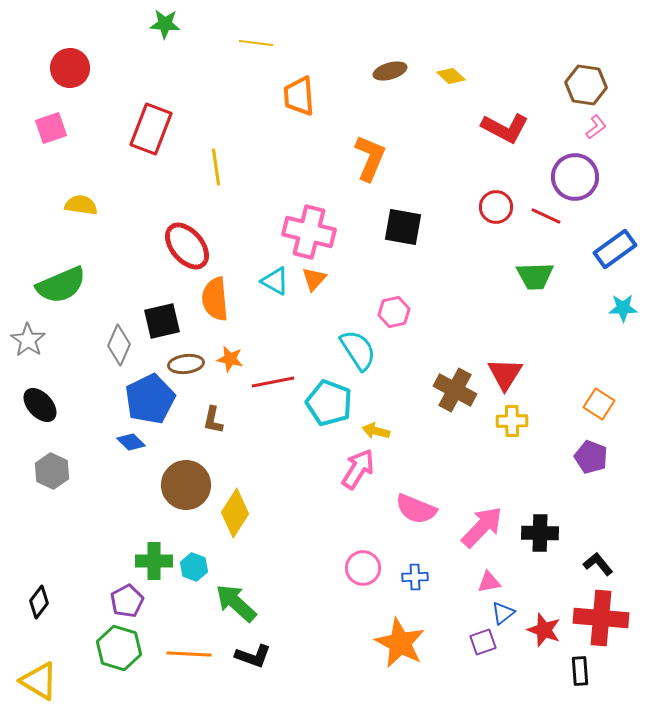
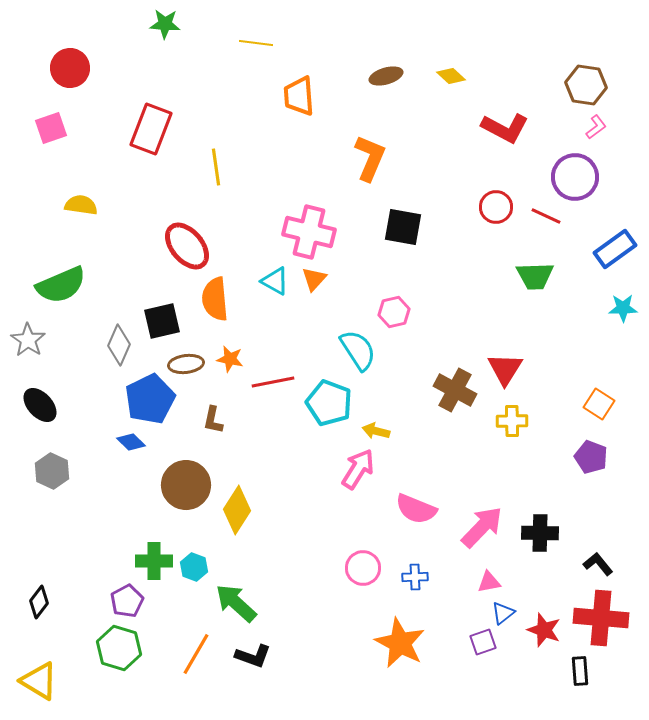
brown ellipse at (390, 71): moved 4 px left, 5 px down
red triangle at (505, 374): moved 5 px up
yellow diamond at (235, 513): moved 2 px right, 3 px up
orange line at (189, 654): moved 7 px right; rotated 63 degrees counterclockwise
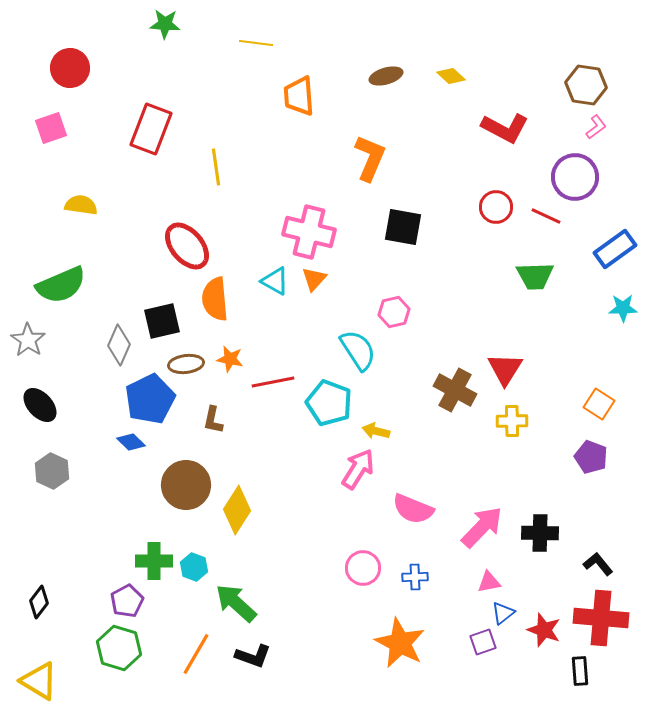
pink semicircle at (416, 509): moved 3 px left
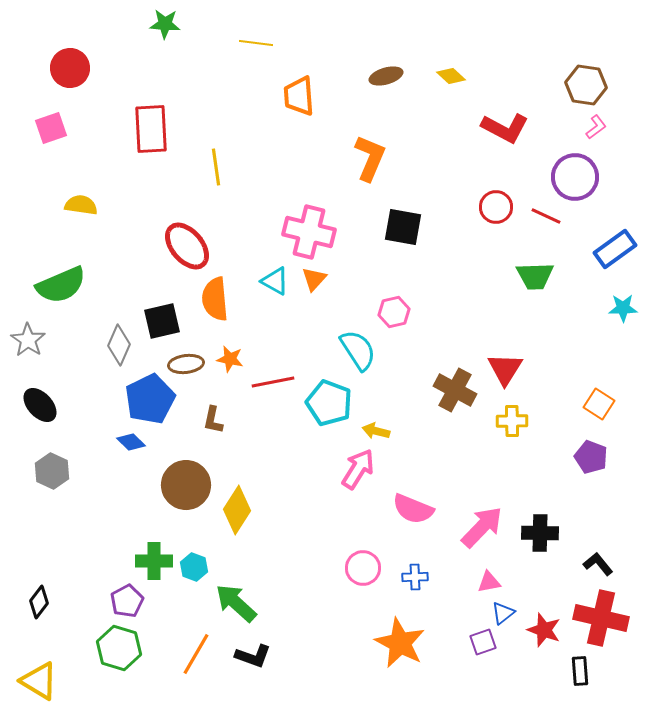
red rectangle at (151, 129): rotated 24 degrees counterclockwise
red cross at (601, 618): rotated 8 degrees clockwise
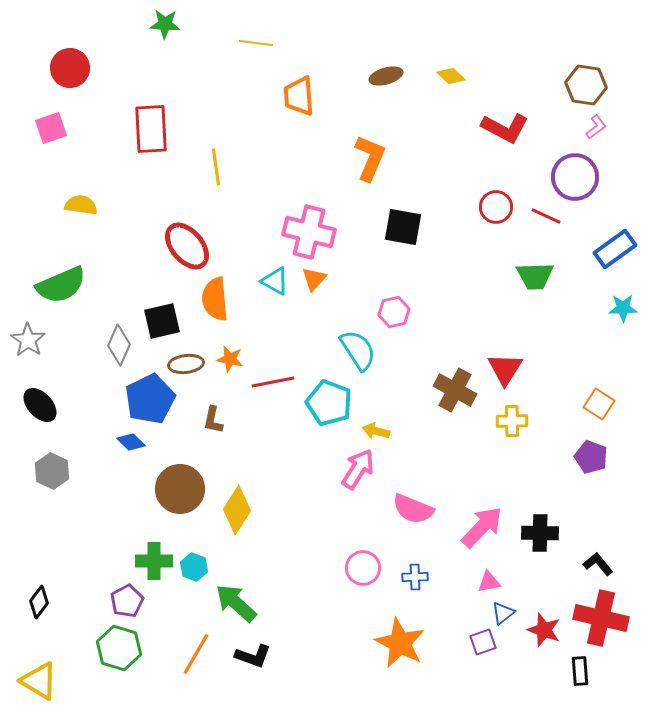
brown circle at (186, 485): moved 6 px left, 4 px down
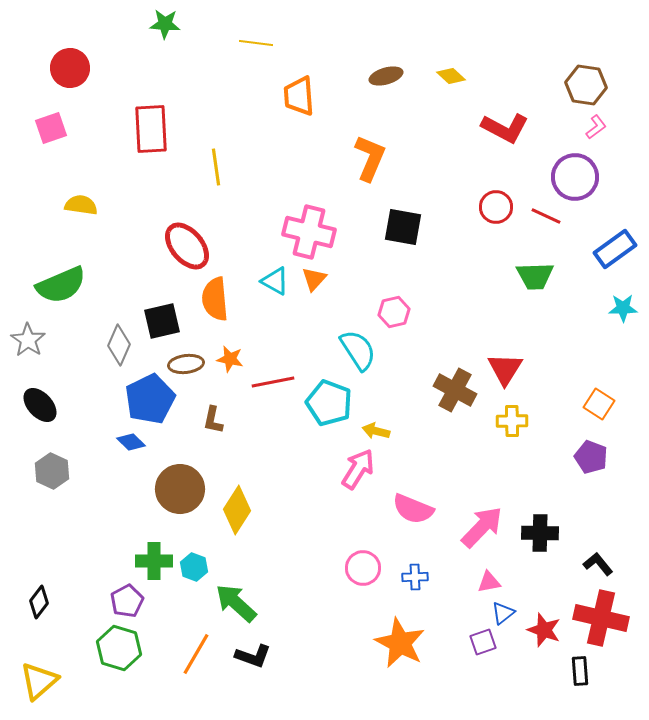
yellow triangle at (39, 681): rotated 48 degrees clockwise
